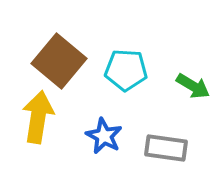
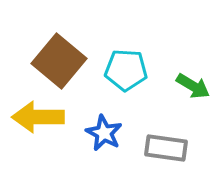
yellow arrow: rotated 99 degrees counterclockwise
blue star: moved 3 px up
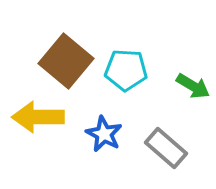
brown square: moved 7 px right
blue star: moved 1 px down
gray rectangle: rotated 33 degrees clockwise
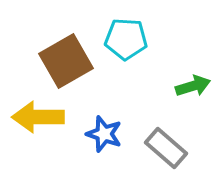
brown square: rotated 20 degrees clockwise
cyan pentagon: moved 31 px up
green arrow: rotated 48 degrees counterclockwise
blue star: rotated 9 degrees counterclockwise
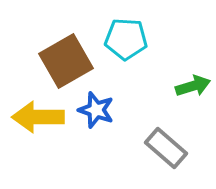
blue star: moved 8 px left, 24 px up
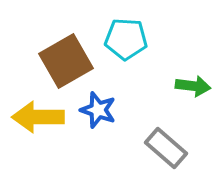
green arrow: rotated 24 degrees clockwise
blue star: moved 2 px right
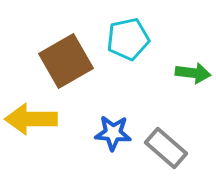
cyan pentagon: moved 2 px right; rotated 15 degrees counterclockwise
green arrow: moved 13 px up
blue star: moved 15 px right, 23 px down; rotated 15 degrees counterclockwise
yellow arrow: moved 7 px left, 2 px down
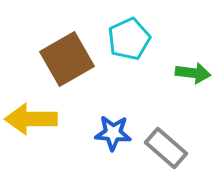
cyan pentagon: moved 1 px right; rotated 12 degrees counterclockwise
brown square: moved 1 px right, 2 px up
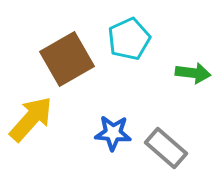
yellow arrow: rotated 132 degrees clockwise
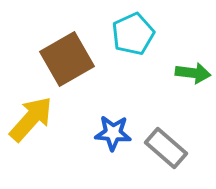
cyan pentagon: moved 4 px right, 5 px up
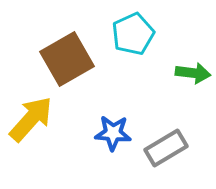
gray rectangle: rotated 72 degrees counterclockwise
